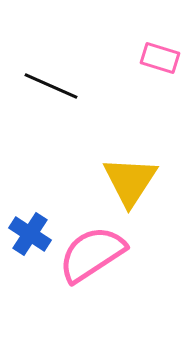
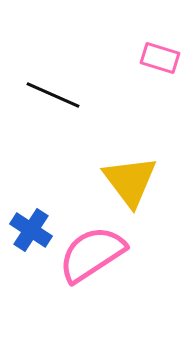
black line: moved 2 px right, 9 px down
yellow triangle: rotated 10 degrees counterclockwise
blue cross: moved 1 px right, 4 px up
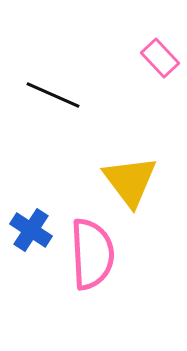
pink rectangle: rotated 30 degrees clockwise
pink semicircle: rotated 120 degrees clockwise
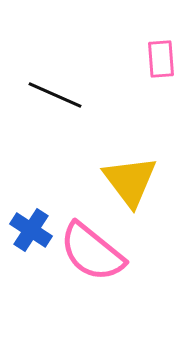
pink rectangle: moved 1 px right, 1 px down; rotated 39 degrees clockwise
black line: moved 2 px right
pink semicircle: moved 2 px up; rotated 132 degrees clockwise
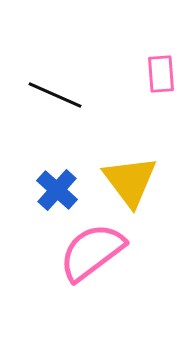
pink rectangle: moved 15 px down
blue cross: moved 26 px right, 40 px up; rotated 9 degrees clockwise
pink semicircle: rotated 104 degrees clockwise
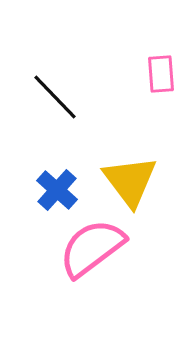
black line: moved 2 px down; rotated 22 degrees clockwise
pink semicircle: moved 4 px up
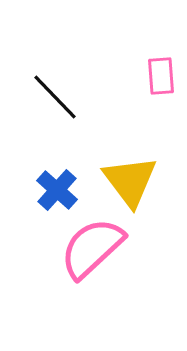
pink rectangle: moved 2 px down
pink semicircle: rotated 6 degrees counterclockwise
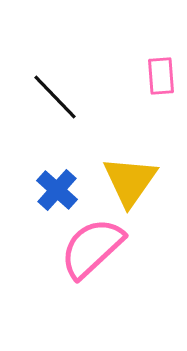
yellow triangle: rotated 12 degrees clockwise
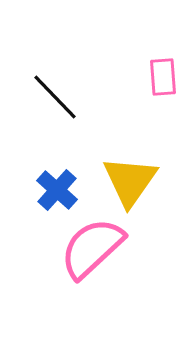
pink rectangle: moved 2 px right, 1 px down
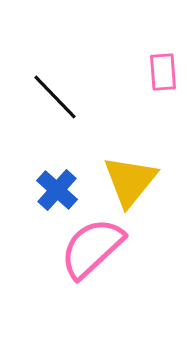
pink rectangle: moved 5 px up
yellow triangle: rotated 4 degrees clockwise
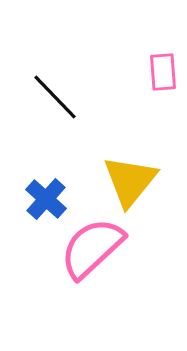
blue cross: moved 11 px left, 9 px down
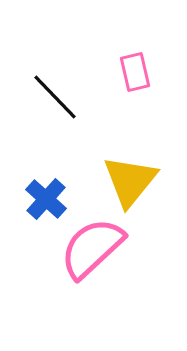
pink rectangle: moved 28 px left; rotated 9 degrees counterclockwise
